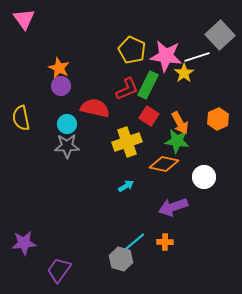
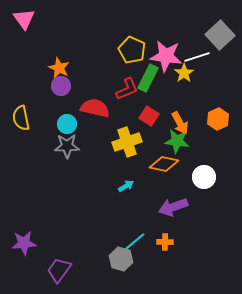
green rectangle: moved 7 px up
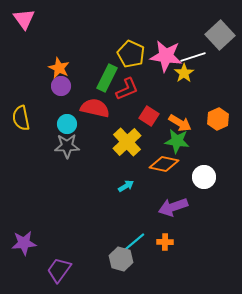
yellow pentagon: moved 1 px left, 4 px down
white line: moved 4 px left
green rectangle: moved 41 px left
orange arrow: rotated 30 degrees counterclockwise
yellow cross: rotated 24 degrees counterclockwise
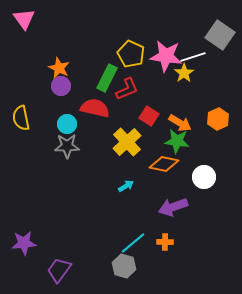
gray square: rotated 12 degrees counterclockwise
gray hexagon: moved 3 px right, 7 px down
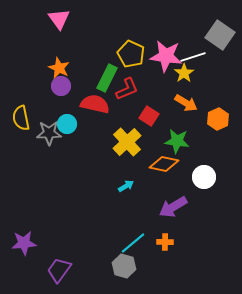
pink triangle: moved 35 px right
red semicircle: moved 4 px up
orange arrow: moved 6 px right, 20 px up
gray star: moved 18 px left, 13 px up
purple arrow: rotated 12 degrees counterclockwise
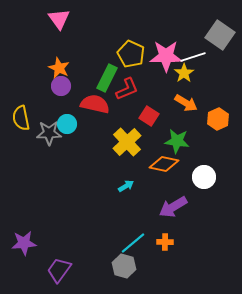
pink star: rotated 8 degrees counterclockwise
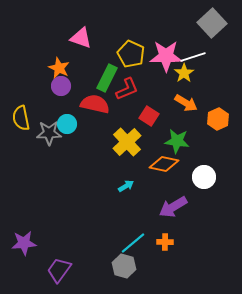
pink triangle: moved 22 px right, 19 px down; rotated 35 degrees counterclockwise
gray square: moved 8 px left, 12 px up; rotated 12 degrees clockwise
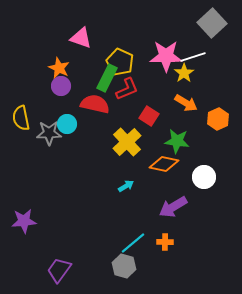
yellow pentagon: moved 11 px left, 8 px down
purple star: moved 22 px up
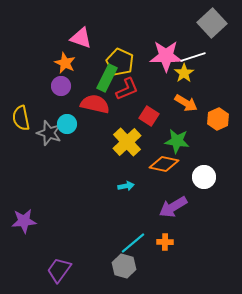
orange star: moved 6 px right, 5 px up
gray star: rotated 20 degrees clockwise
cyan arrow: rotated 21 degrees clockwise
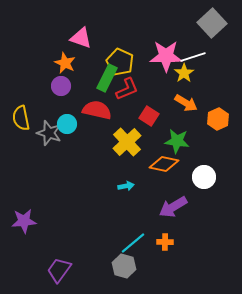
red semicircle: moved 2 px right, 6 px down
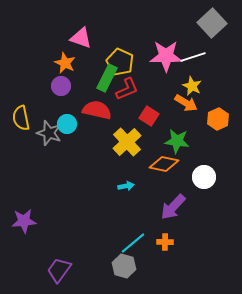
yellow star: moved 8 px right, 13 px down; rotated 12 degrees counterclockwise
purple arrow: rotated 16 degrees counterclockwise
